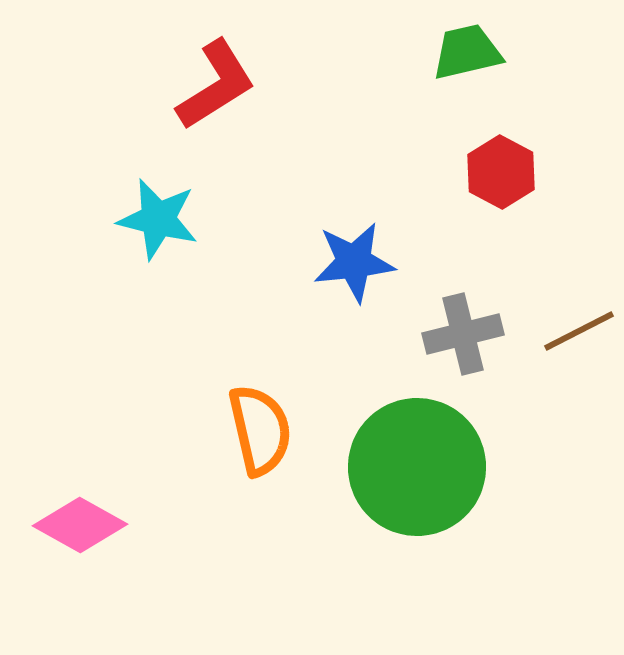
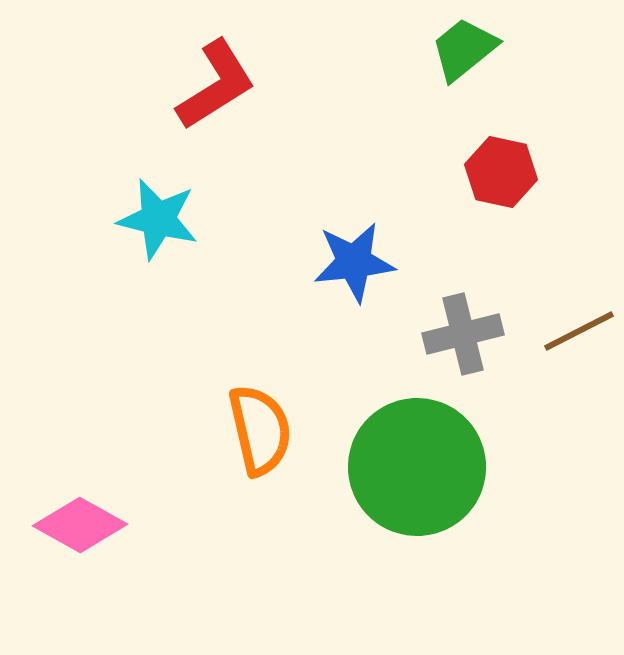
green trapezoid: moved 3 px left, 3 px up; rotated 26 degrees counterclockwise
red hexagon: rotated 16 degrees counterclockwise
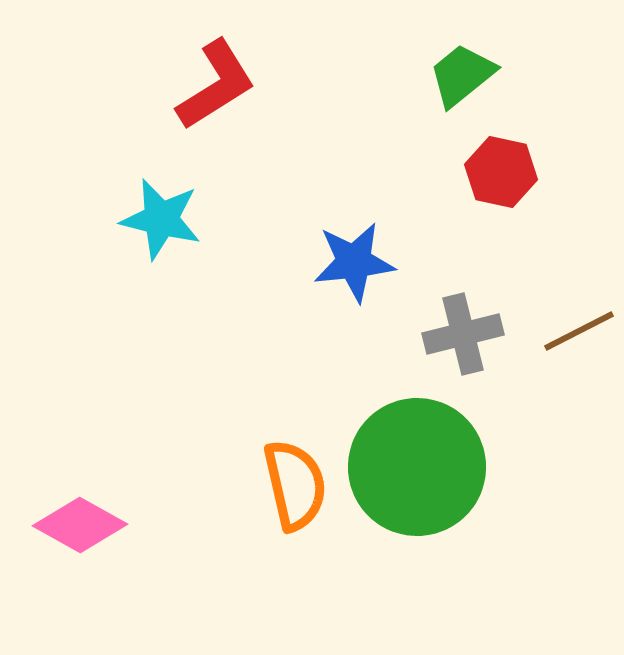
green trapezoid: moved 2 px left, 26 px down
cyan star: moved 3 px right
orange semicircle: moved 35 px right, 55 px down
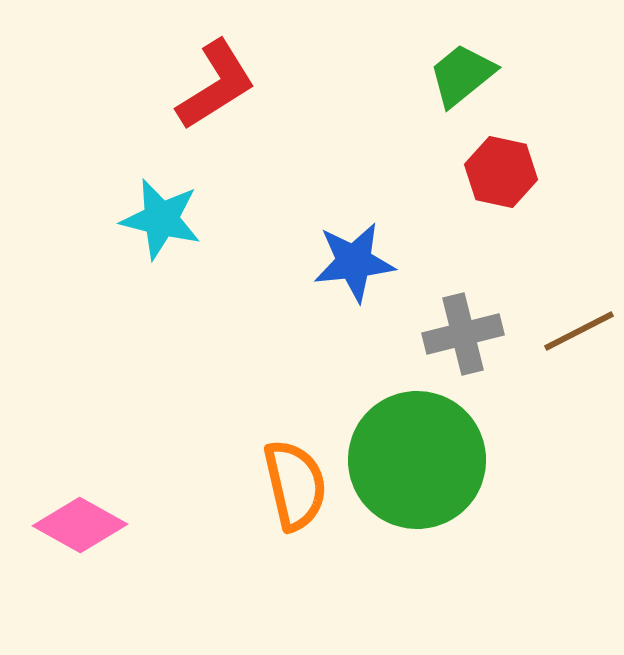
green circle: moved 7 px up
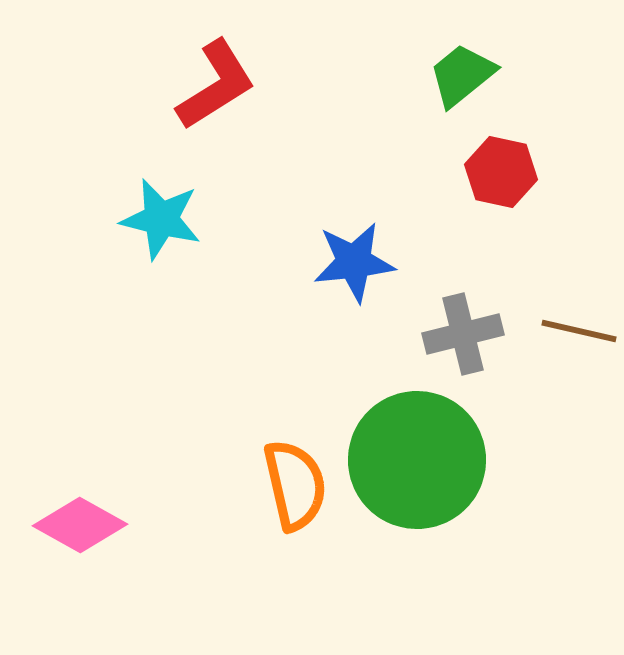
brown line: rotated 40 degrees clockwise
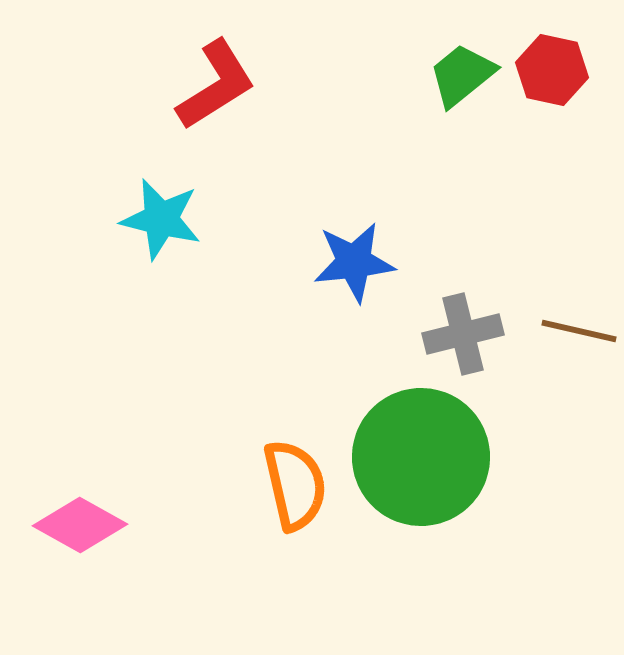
red hexagon: moved 51 px right, 102 px up
green circle: moved 4 px right, 3 px up
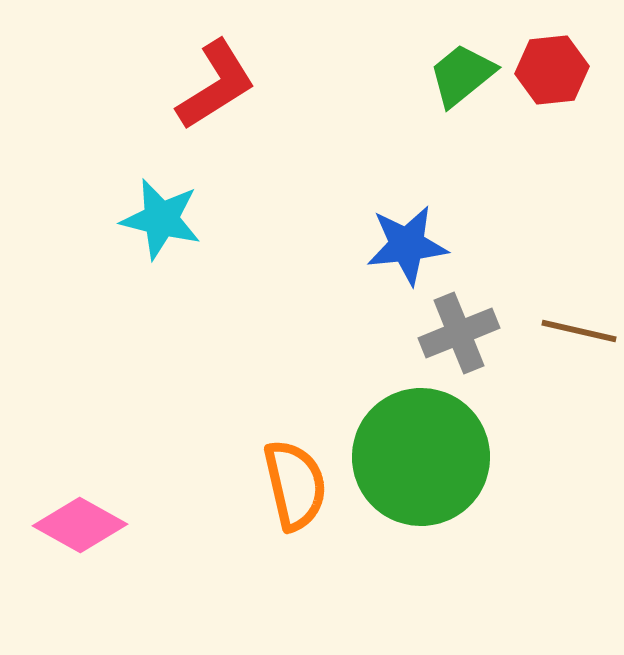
red hexagon: rotated 18 degrees counterclockwise
blue star: moved 53 px right, 17 px up
gray cross: moved 4 px left, 1 px up; rotated 8 degrees counterclockwise
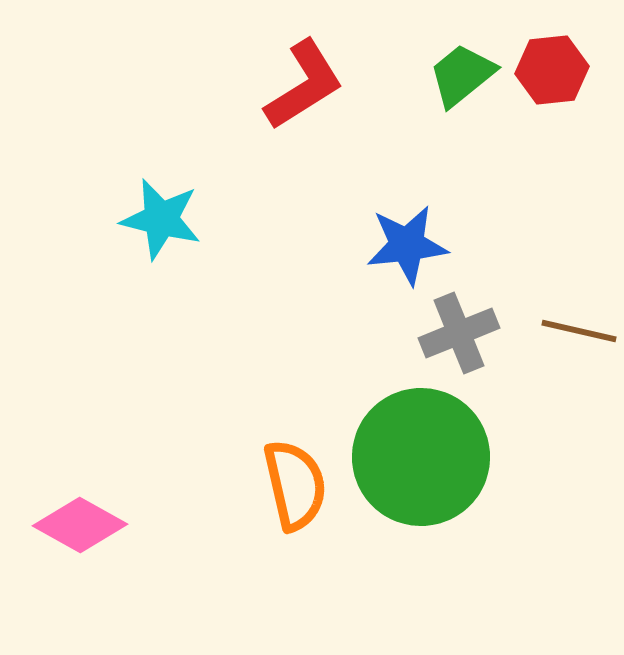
red L-shape: moved 88 px right
